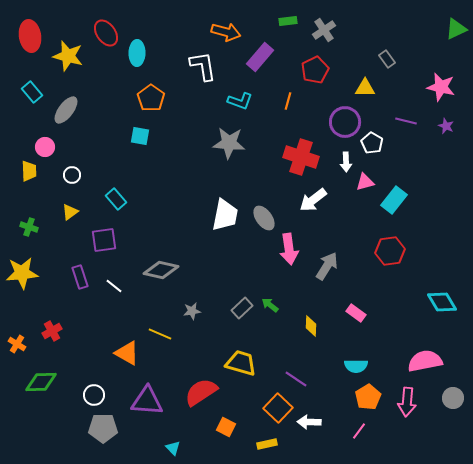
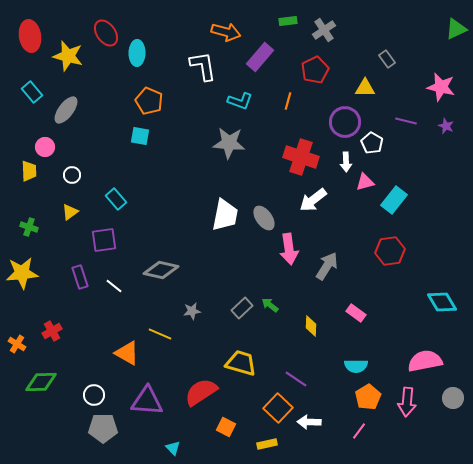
orange pentagon at (151, 98): moved 2 px left, 3 px down; rotated 12 degrees counterclockwise
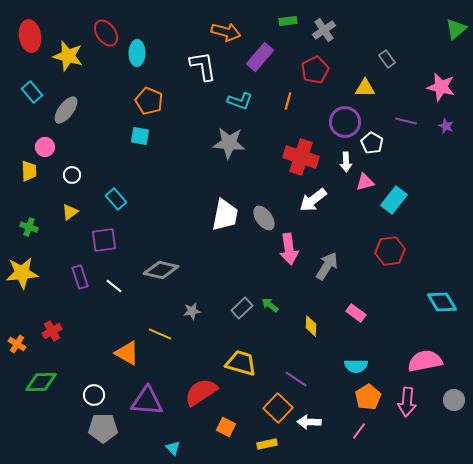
green triangle at (456, 29): rotated 15 degrees counterclockwise
gray circle at (453, 398): moved 1 px right, 2 px down
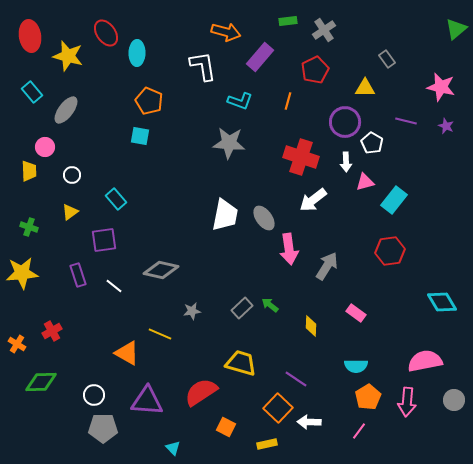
purple rectangle at (80, 277): moved 2 px left, 2 px up
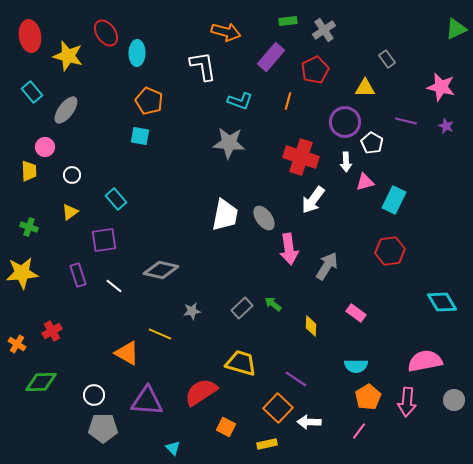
green triangle at (456, 29): rotated 15 degrees clockwise
purple rectangle at (260, 57): moved 11 px right
white arrow at (313, 200): rotated 16 degrees counterclockwise
cyan rectangle at (394, 200): rotated 12 degrees counterclockwise
green arrow at (270, 305): moved 3 px right, 1 px up
